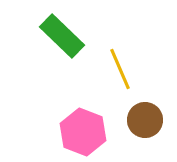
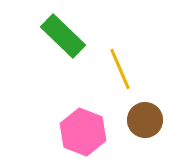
green rectangle: moved 1 px right
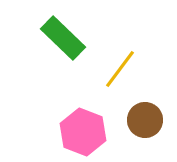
green rectangle: moved 2 px down
yellow line: rotated 60 degrees clockwise
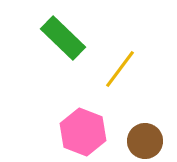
brown circle: moved 21 px down
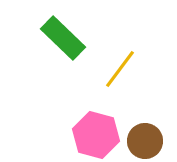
pink hexagon: moved 13 px right, 3 px down; rotated 6 degrees counterclockwise
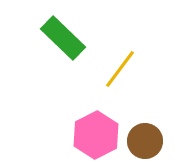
pink hexagon: rotated 18 degrees clockwise
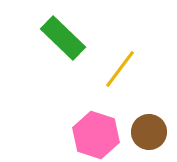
pink hexagon: rotated 15 degrees counterclockwise
brown circle: moved 4 px right, 9 px up
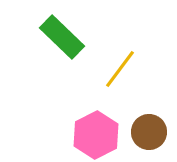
green rectangle: moved 1 px left, 1 px up
pink hexagon: rotated 15 degrees clockwise
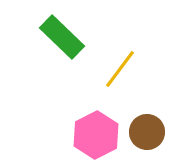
brown circle: moved 2 px left
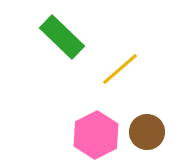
yellow line: rotated 12 degrees clockwise
